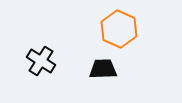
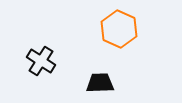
black trapezoid: moved 3 px left, 14 px down
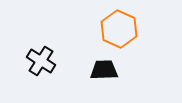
black trapezoid: moved 4 px right, 13 px up
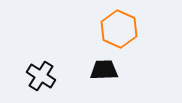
black cross: moved 15 px down
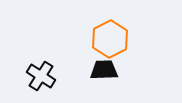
orange hexagon: moved 9 px left, 10 px down; rotated 9 degrees clockwise
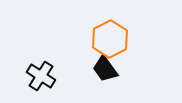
black trapezoid: moved 1 px right, 1 px up; rotated 124 degrees counterclockwise
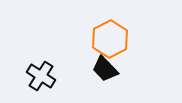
black trapezoid: rotated 8 degrees counterclockwise
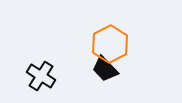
orange hexagon: moved 5 px down
